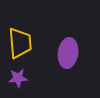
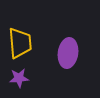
purple star: moved 1 px right
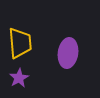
purple star: rotated 24 degrees counterclockwise
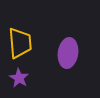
purple star: rotated 12 degrees counterclockwise
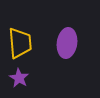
purple ellipse: moved 1 px left, 10 px up
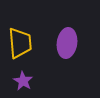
purple star: moved 4 px right, 3 px down
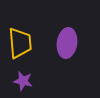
purple star: rotated 18 degrees counterclockwise
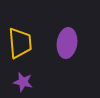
purple star: moved 1 px down
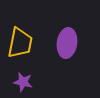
yellow trapezoid: rotated 16 degrees clockwise
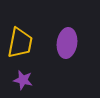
purple star: moved 2 px up
